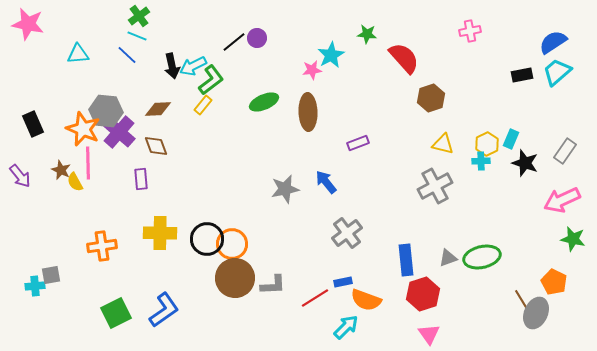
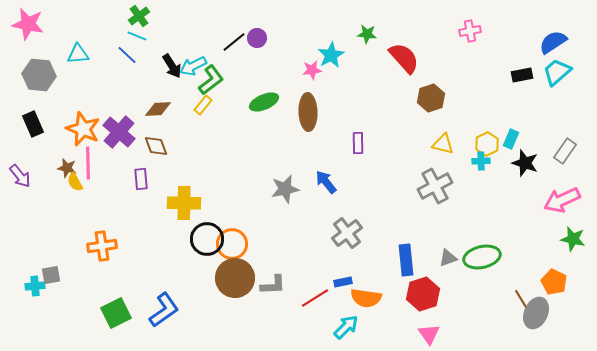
black arrow at (172, 66): rotated 20 degrees counterclockwise
gray hexagon at (106, 111): moved 67 px left, 36 px up
purple rectangle at (358, 143): rotated 70 degrees counterclockwise
brown star at (61, 170): moved 6 px right, 2 px up; rotated 12 degrees counterclockwise
yellow cross at (160, 233): moved 24 px right, 30 px up
orange semicircle at (366, 300): moved 2 px up; rotated 12 degrees counterclockwise
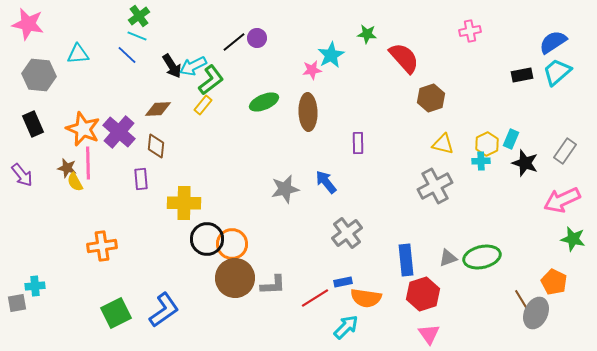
brown diamond at (156, 146): rotated 25 degrees clockwise
purple arrow at (20, 176): moved 2 px right, 1 px up
gray square at (51, 275): moved 34 px left, 28 px down
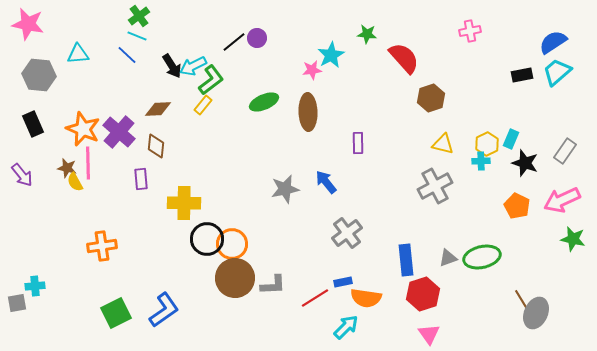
orange pentagon at (554, 282): moved 37 px left, 76 px up
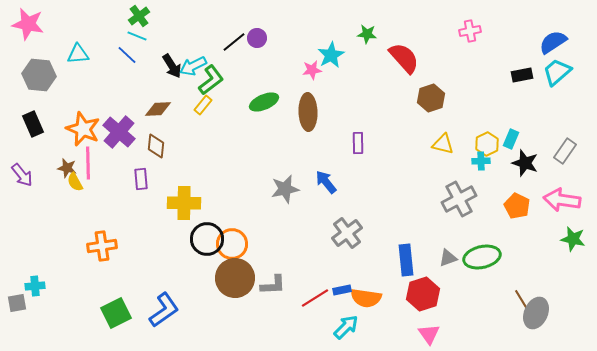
gray cross at (435, 186): moved 24 px right, 13 px down
pink arrow at (562, 200): rotated 33 degrees clockwise
blue rectangle at (343, 282): moved 1 px left, 8 px down
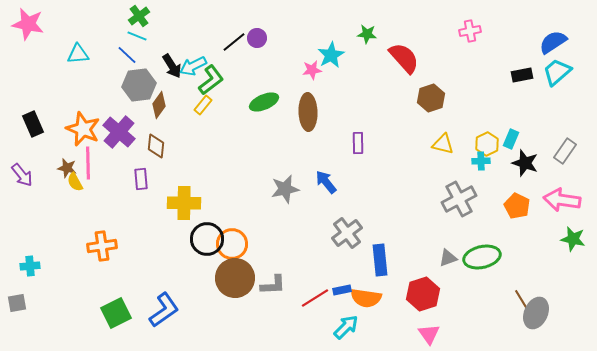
gray hexagon at (39, 75): moved 100 px right, 10 px down; rotated 12 degrees counterclockwise
brown diamond at (158, 109): moved 1 px right, 4 px up; rotated 52 degrees counterclockwise
blue rectangle at (406, 260): moved 26 px left
cyan cross at (35, 286): moved 5 px left, 20 px up
